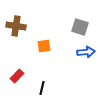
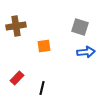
brown cross: rotated 18 degrees counterclockwise
red rectangle: moved 2 px down
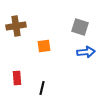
red rectangle: rotated 48 degrees counterclockwise
